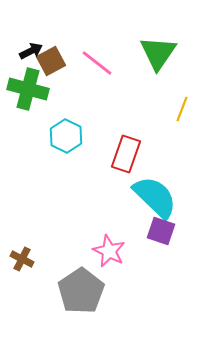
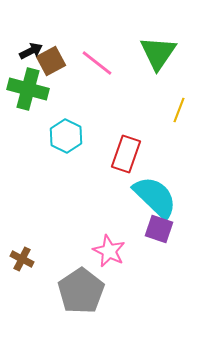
yellow line: moved 3 px left, 1 px down
purple square: moved 2 px left, 2 px up
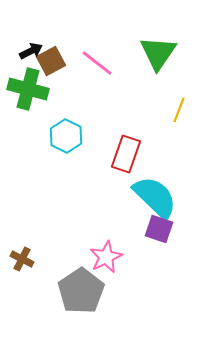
pink star: moved 3 px left, 6 px down; rotated 20 degrees clockwise
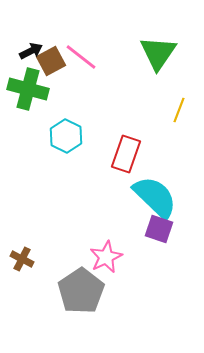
pink line: moved 16 px left, 6 px up
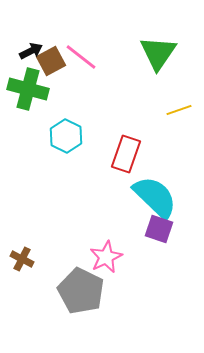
yellow line: rotated 50 degrees clockwise
gray pentagon: rotated 12 degrees counterclockwise
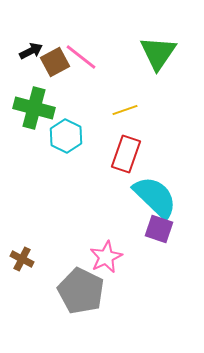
brown square: moved 4 px right, 1 px down
green cross: moved 6 px right, 19 px down
yellow line: moved 54 px left
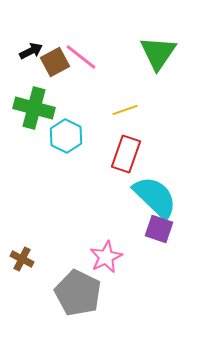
gray pentagon: moved 3 px left, 2 px down
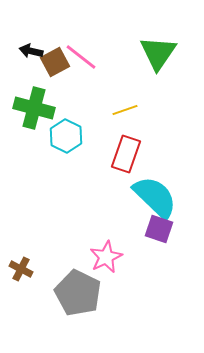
black arrow: rotated 140 degrees counterclockwise
brown cross: moved 1 px left, 10 px down
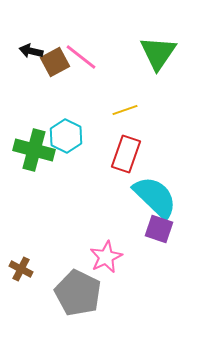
green cross: moved 42 px down
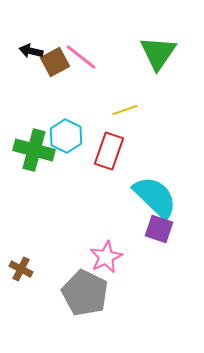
red rectangle: moved 17 px left, 3 px up
gray pentagon: moved 7 px right
